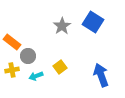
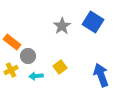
yellow cross: moved 1 px left; rotated 16 degrees counterclockwise
cyan arrow: rotated 16 degrees clockwise
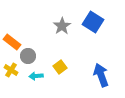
yellow cross: rotated 32 degrees counterclockwise
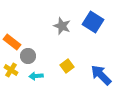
gray star: rotated 18 degrees counterclockwise
yellow square: moved 7 px right, 1 px up
blue arrow: rotated 25 degrees counterclockwise
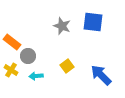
blue square: rotated 25 degrees counterclockwise
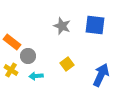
blue square: moved 2 px right, 3 px down
yellow square: moved 2 px up
blue arrow: rotated 70 degrees clockwise
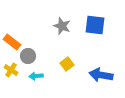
blue arrow: rotated 105 degrees counterclockwise
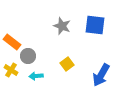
blue arrow: rotated 70 degrees counterclockwise
